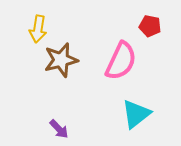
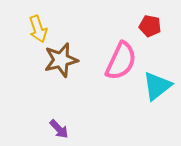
yellow arrow: rotated 28 degrees counterclockwise
cyan triangle: moved 21 px right, 28 px up
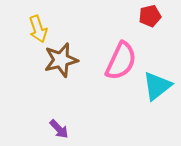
red pentagon: moved 10 px up; rotated 25 degrees counterclockwise
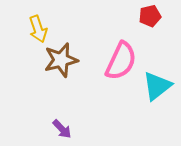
purple arrow: moved 3 px right
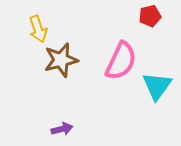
cyan triangle: rotated 16 degrees counterclockwise
purple arrow: rotated 60 degrees counterclockwise
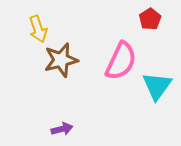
red pentagon: moved 3 px down; rotated 20 degrees counterclockwise
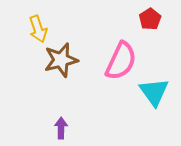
cyan triangle: moved 3 px left, 6 px down; rotated 12 degrees counterclockwise
purple arrow: moved 1 px left, 1 px up; rotated 75 degrees counterclockwise
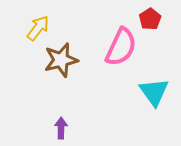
yellow arrow: moved 1 px up; rotated 124 degrees counterclockwise
pink semicircle: moved 14 px up
